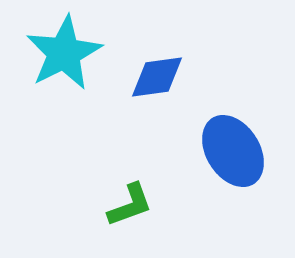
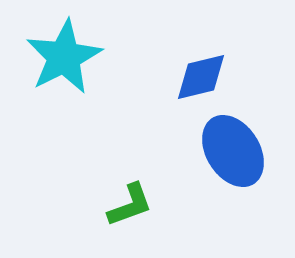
cyan star: moved 4 px down
blue diamond: moved 44 px right; rotated 6 degrees counterclockwise
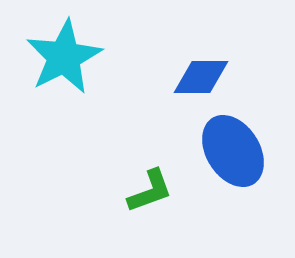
blue diamond: rotated 14 degrees clockwise
green L-shape: moved 20 px right, 14 px up
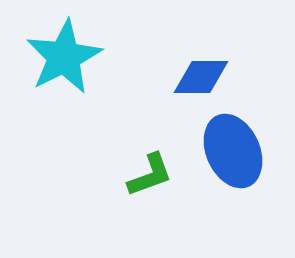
blue ellipse: rotated 8 degrees clockwise
green L-shape: moved 16 px up
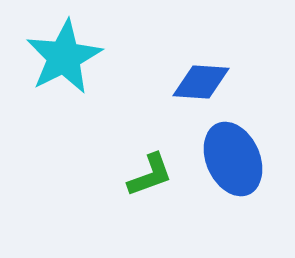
blue diamond: moved 5 px down; rotated 4 degrees clockwise
blue ellipse: moved 8 px down
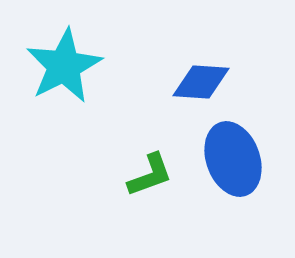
cyan star: moved 9 px down
blue ellipse: rotated 4 degrees clockwise
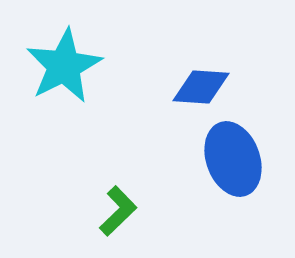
blue diamond: moved 5 px down
green L-shape: moved 32 px left, 36 px down; rotated 24 degrees counterclockwise
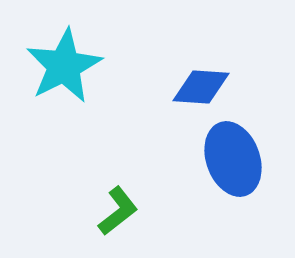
green L-shape: rotated 6 degrees clockwise
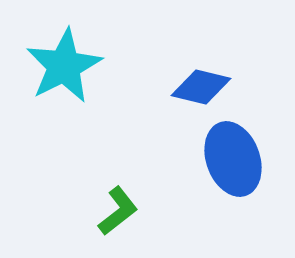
blue diamond: rotated 10 degrees clockwise
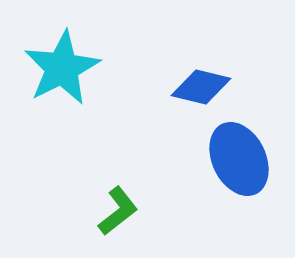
cyan star: moved 2 px left, 2 px down
blue ellipse: moved 6 px right; rotated 6 degrees counterclockwise
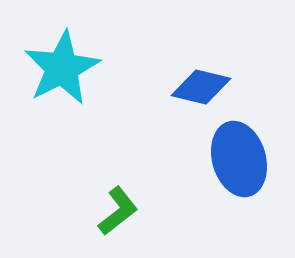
blue ellipse: rotated 10 degrees clockwise
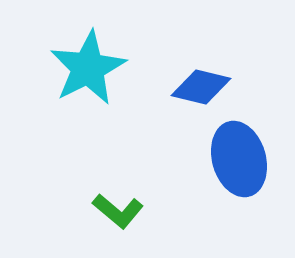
cyan star: moved 26 px right
green L-shape: rotated 78 degrees clockwise
